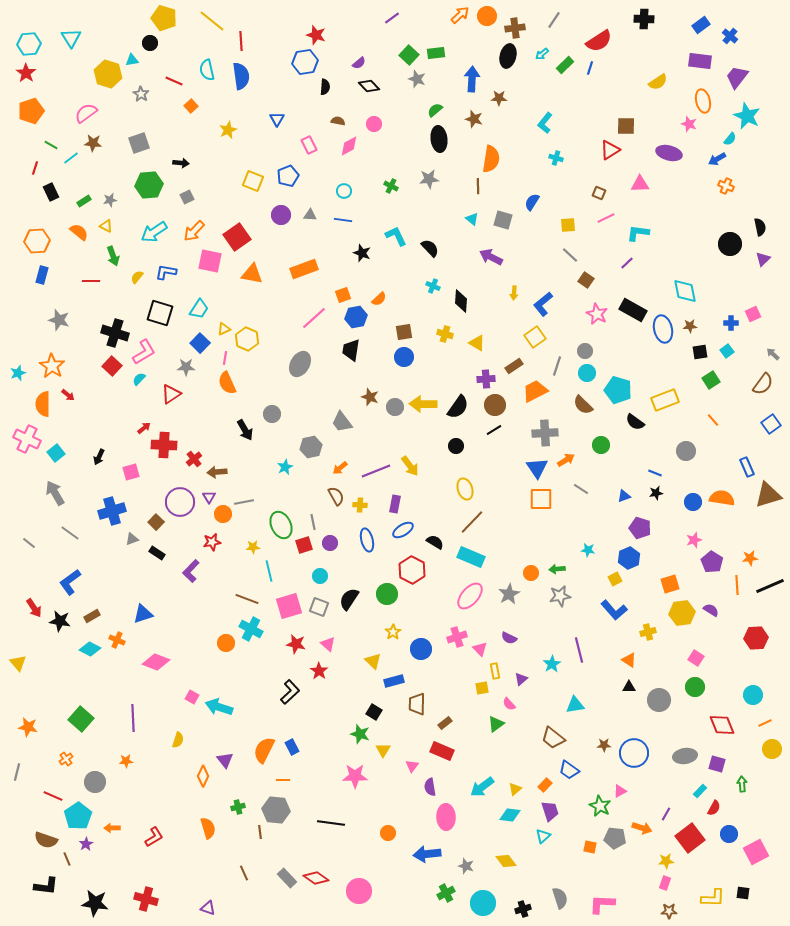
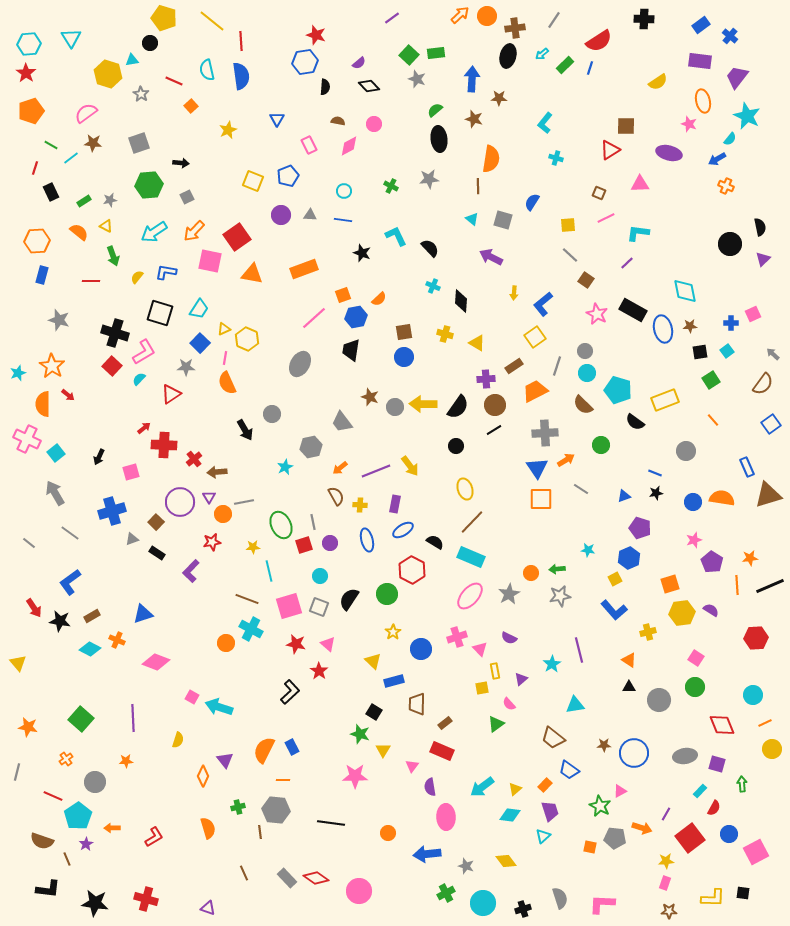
brown semicircle at (46, 840): moved 4 px left, 1 px down
black L-shape at (46, 886): moved 2 px right, 3 px down
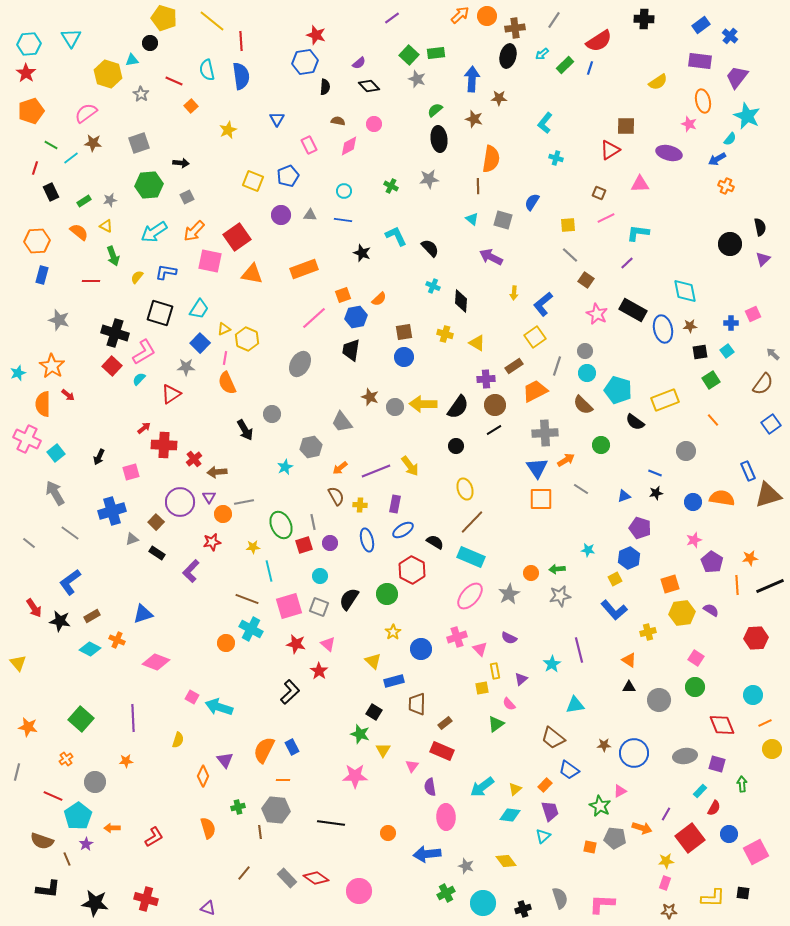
blue rectangle at (747, 467): moved 1 px right, 4 px down
brown line at (244, 873): rotated 63 degrees clockwise
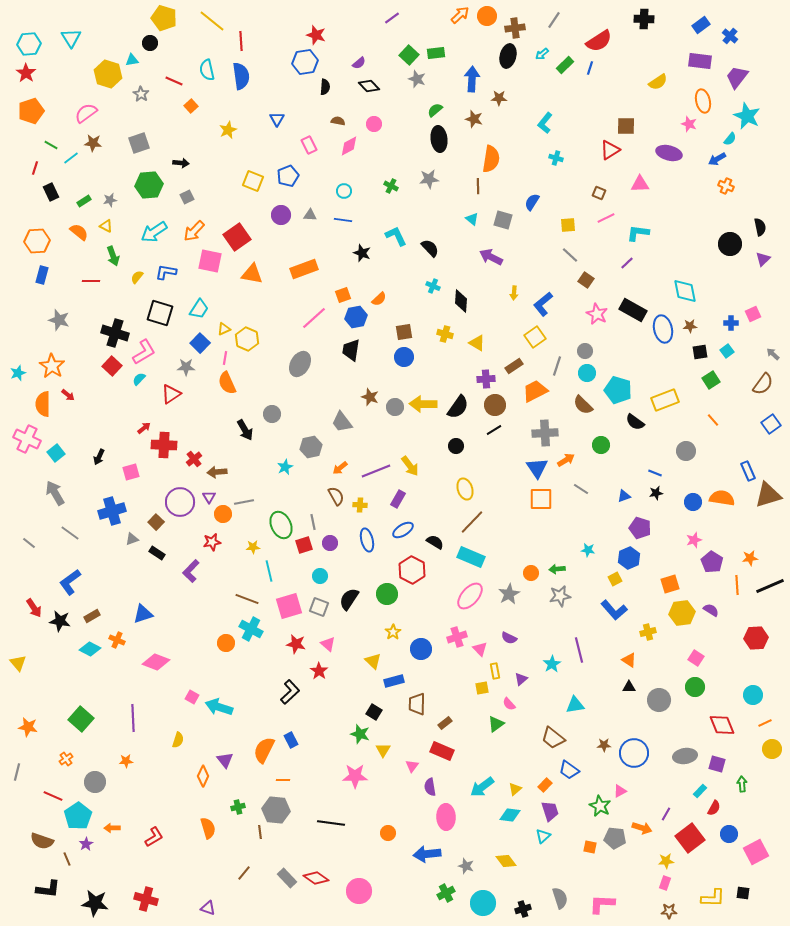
purple rectangle at (395, 504): moved 3 px right, 5 px up; rotated 18 degrees clockwise
blue rectangle at (292, 747): moved 1 px left, 7 px up
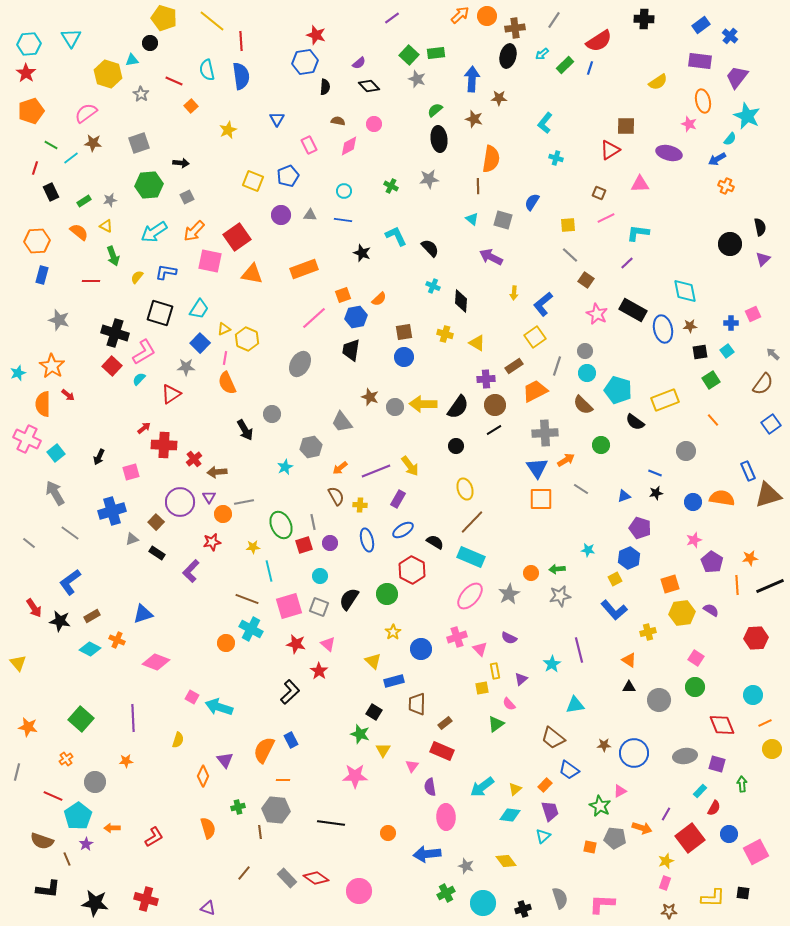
yellow star at (666, 861): rotated 14 degrees counterclockwise
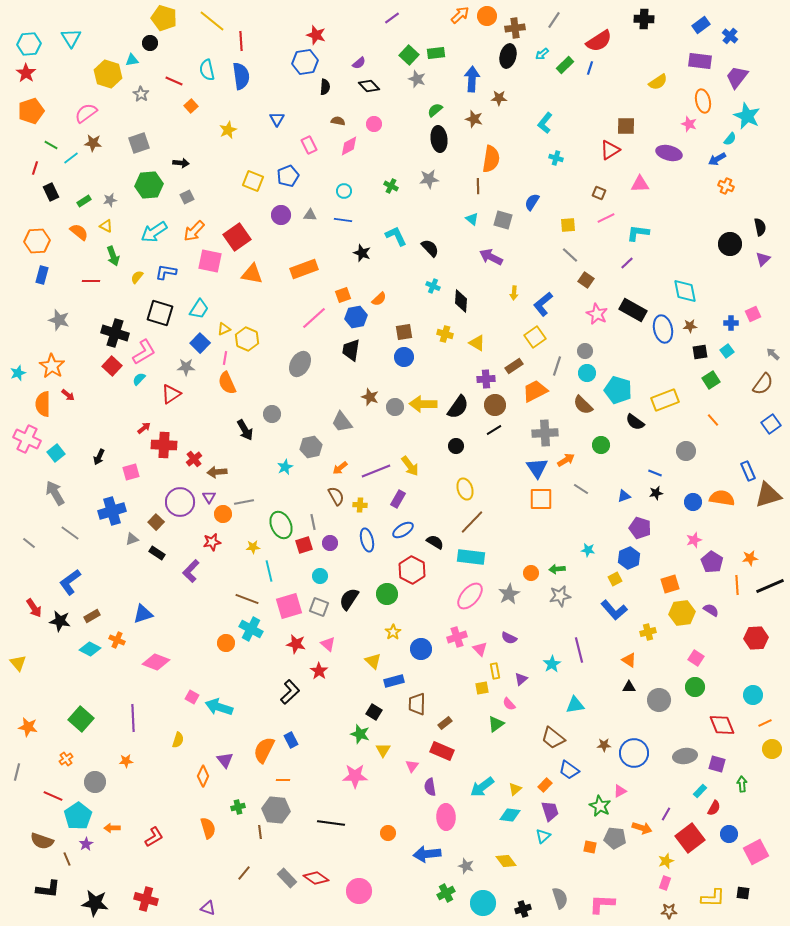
cyan rectangle at (471, 557): rotated 16 degrees counterclockwise
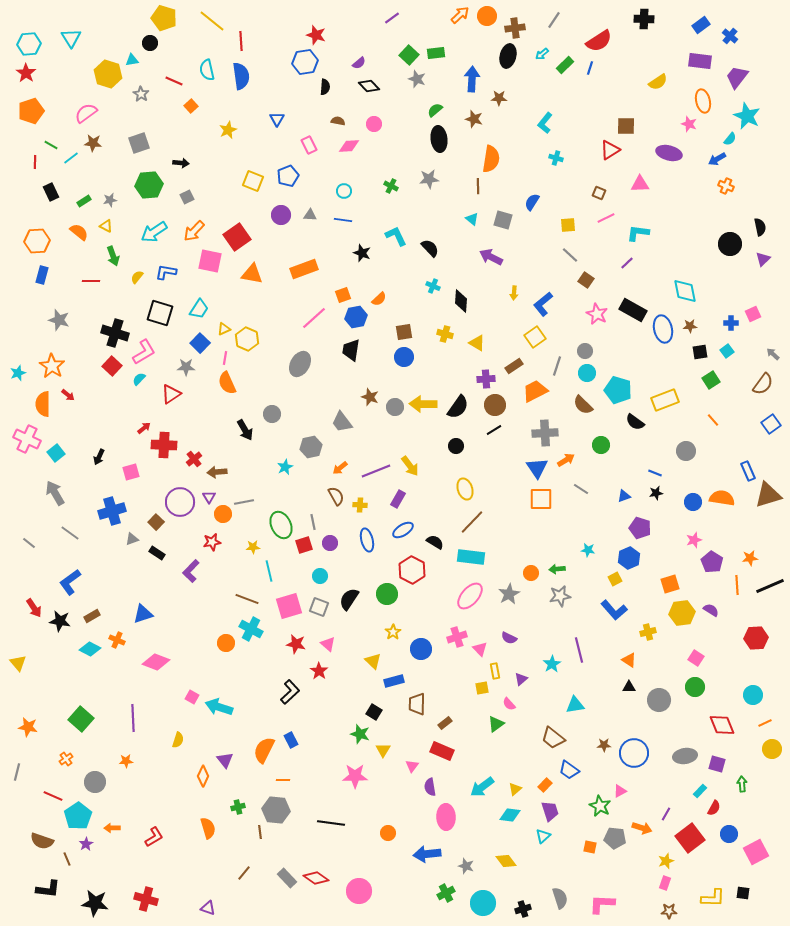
pink diamond at (349, 146): rotated 25 degrees clockwise
red line at (35, 168): moved 6 px up; rotated 16 degrees counterclockwise
